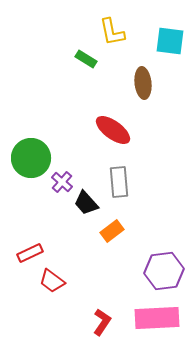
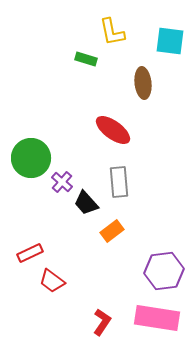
green rectangle: rotated 15 degrees counterclockwise
pink rectangle: rotated 12 degrees clockwise
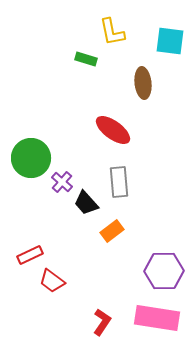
red rectangle: moved 2 px down
purple hexagon: rotated 6 degrees clockwise
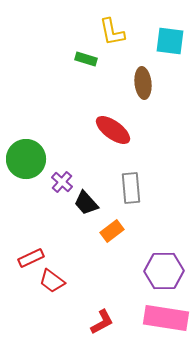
green circle: moved 5 px left, 1 px down
gray rectangle: moved 12 px right, 6 px down
red rectangle: moved 1 px right, 3 px down
pink rectangle: moved 9 px right
red L-shape: rotated 28 degrees clockwise
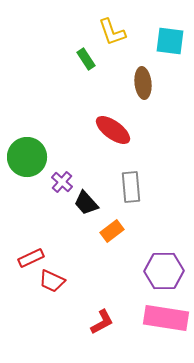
yellow L-shape: rotated 8 degrees counterclockwise
green rectangle: rotated 40 degrees clockwise
green circle: moved 1 px right, 2 px up
gray rectangle: moved 1 px up
red trapezoid: rotated 12 degrees counterclockwise
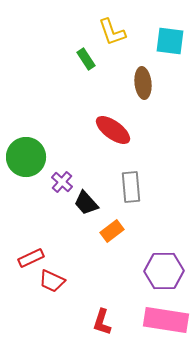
green circle: moved 1 px left
pink rectangle: moved 2 px down
red L-shape: rotated 136 degrees clockwise
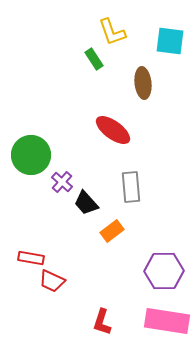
green rectangle: moved 8 px right
green circle: moved 5 px right, 2 px up
red rectangle: rotated 35 degrees clockwise
pink rectangle: moved 1 px right, 1 px down
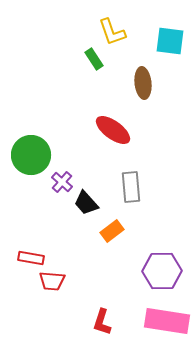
purple hexagon: moved 2 px left
red trapezoid: rotated 20 degrees counterclockwise
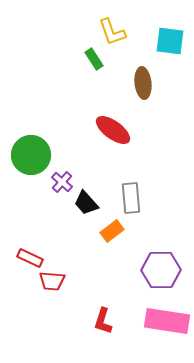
gray rectangle: moved 11 px down
red rectangle: moved 1 px left; rotated 15 degrees clockwise
purple hexagon: moved 1 px left, 1 px up
red L-shape: moved 1 px right, 1 px up
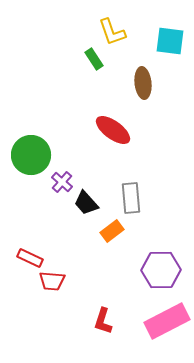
pink rectangle: rotated 36 degrees counterclockwise
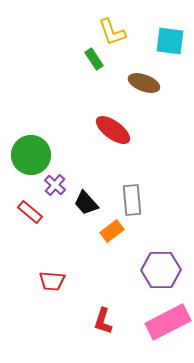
brown ellipse: moved 1 px right; rotated 64 degrees counterclockwise
purple cross: moved 7 px left, 3 px down
gray rectangle: moved 1 px right, 2 px down
red rectangle: moved 46 px up; rotated 15 degrees clockwise
pink rectangle: moved 1 px right, 1 px down
